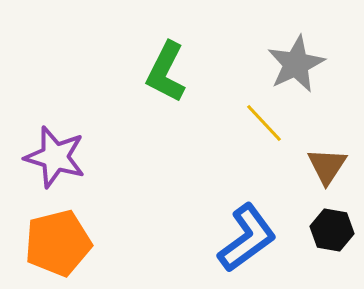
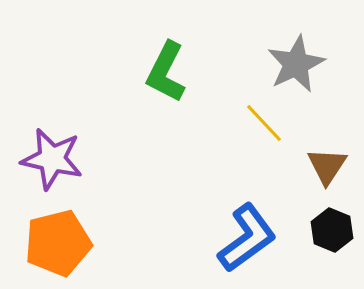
purple star: moved 3 px left, 2 px down; rotated 4 degrees counterclockwise
black hexagon: rotated 12 degrees clockwise
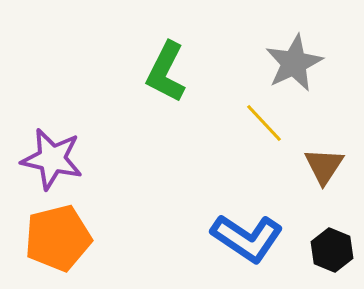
gray star: moved 2 px left, 1 px up
brown triangle: moved 3 px left
black hexagon: moved 20 px down
blue L-shape: rotated 70 degrees clockwise
orange pentagon: moved 5 px up
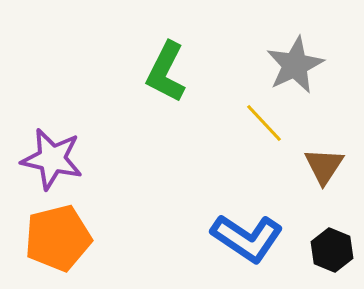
gray star: moved 1 px right, 2 px down
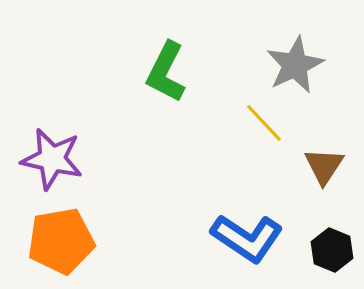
orange pentagon: moved 3 px right, 3 px down; rotated 4 degrees clockwise
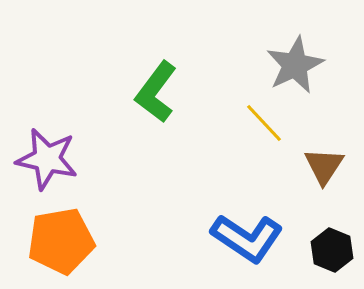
green L-shape: moved 10 px left, 20 px down; rotated 10 degrees clockwise
purple star: moved 5 px left
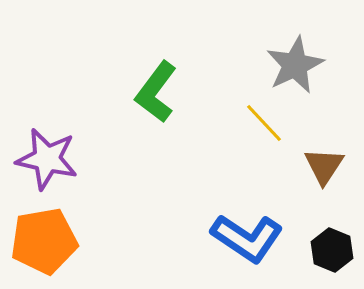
orange pentagon: moved 17 px left
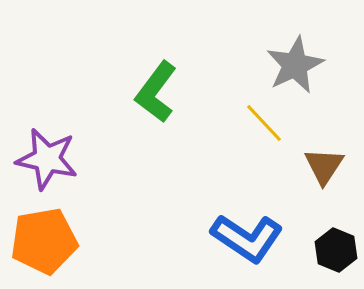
black hexagon: moved 4 px right
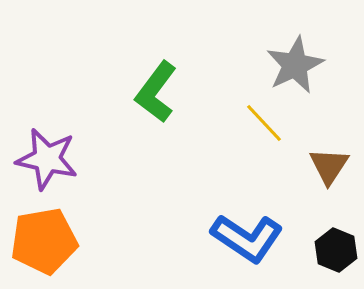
brown triangle: moved 5 px right
